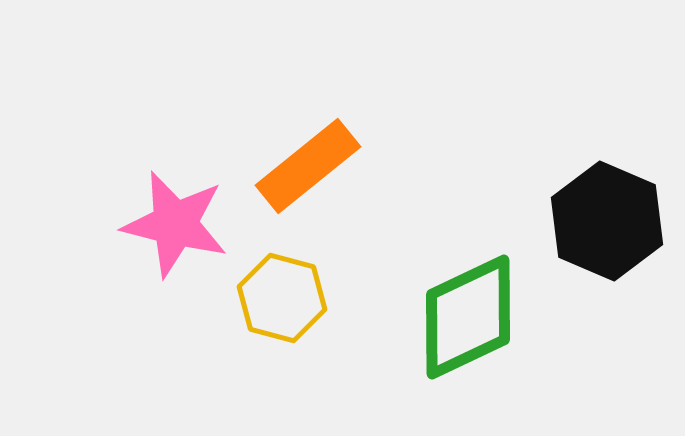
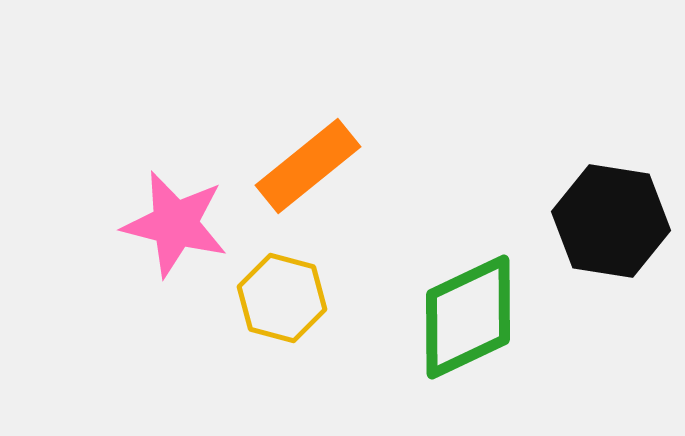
black hexagon: moved 4 px right; rotated 14 degrees counterclockwise
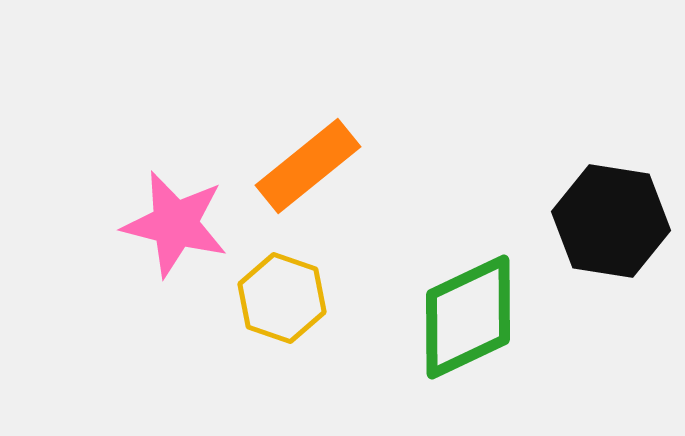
yellow hexagon: rotated 4 degrees clockwise
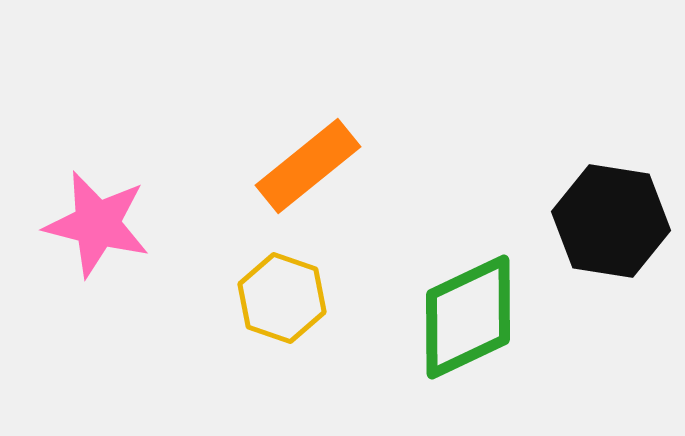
pink star: moved 78 px left
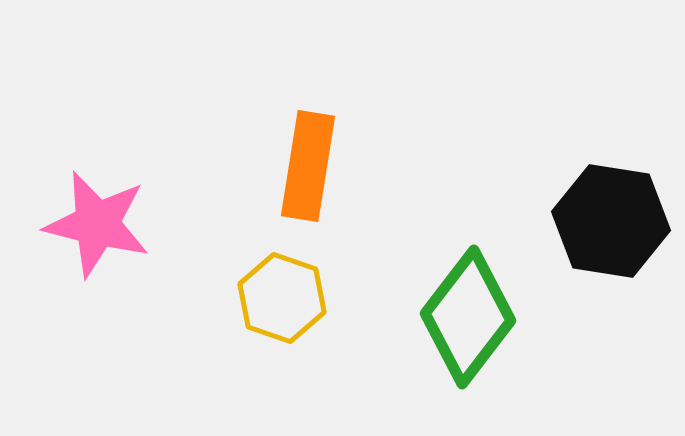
orange rectangle: rotated 42 degrees counterclockwise
green diamond: rotated 27 degrees counterclockwise
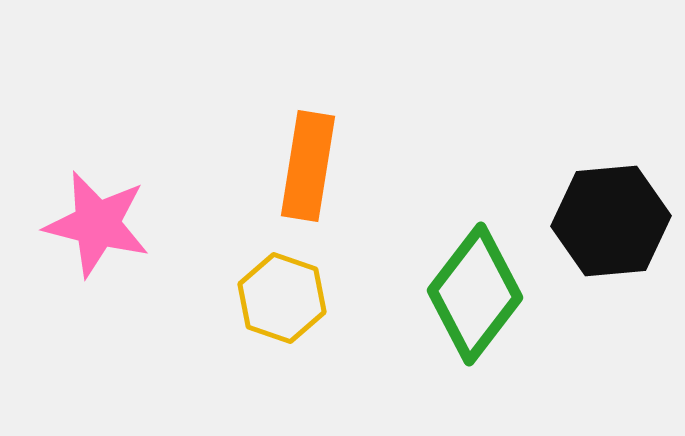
black hexagon: rotated 14 degrees counterclockwise
green diamond: moved 7 px right, 23 px up
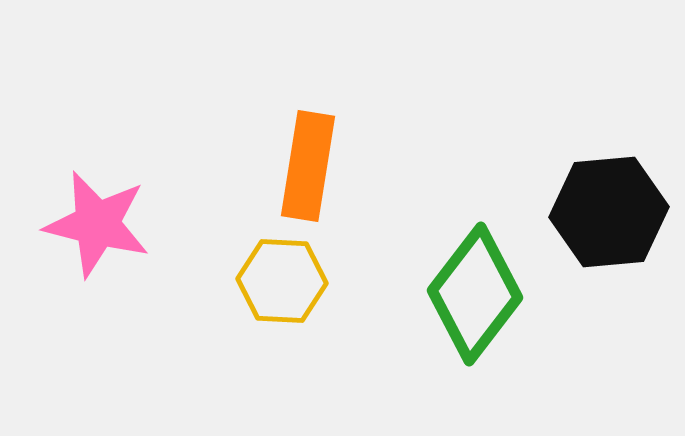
black hexagon: moved 2 px left, 9 px up
yellow hexagon: moved 17 px up; rotated 16 degrees counterclockwise
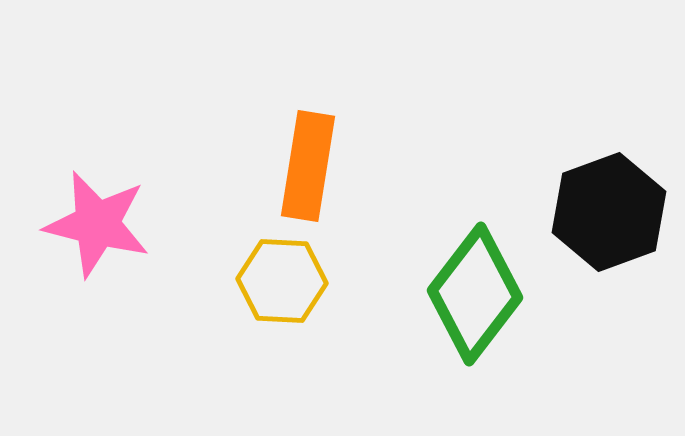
black hexagon: rotated 15 degrees counterclockwise
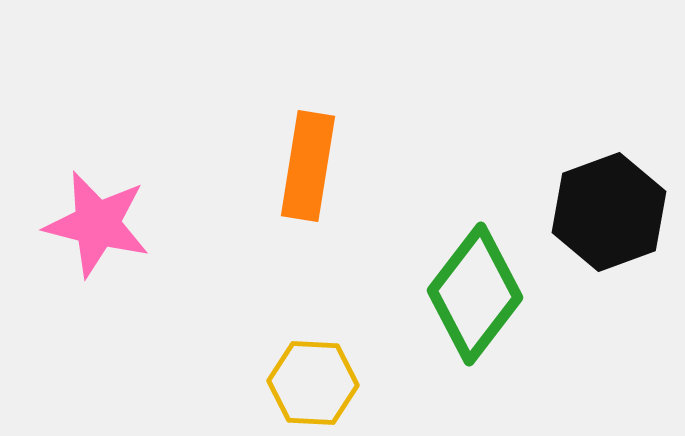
yellow hexagon: moved 31 px right, 102 px down
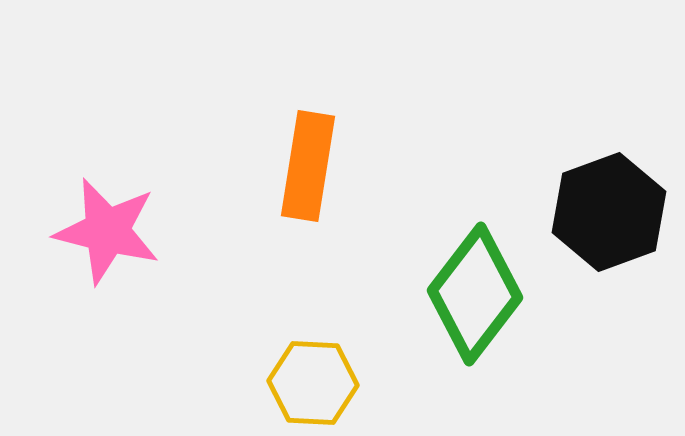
pink star: moved 10 px right, 7 px down
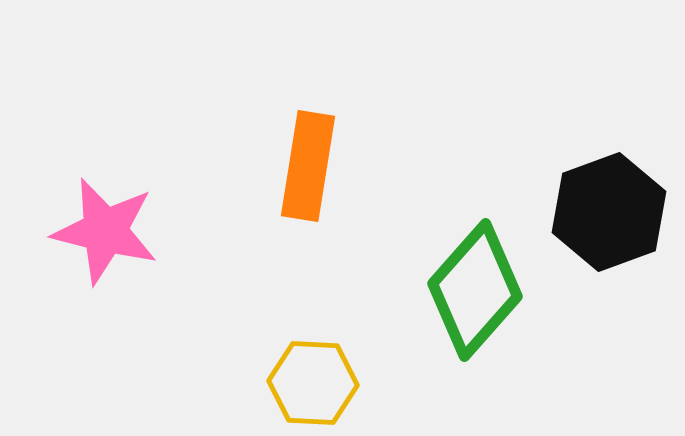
pink star: moved 2 px left
green diamond: moved 4 px up; rotated 4 degrees clockwise
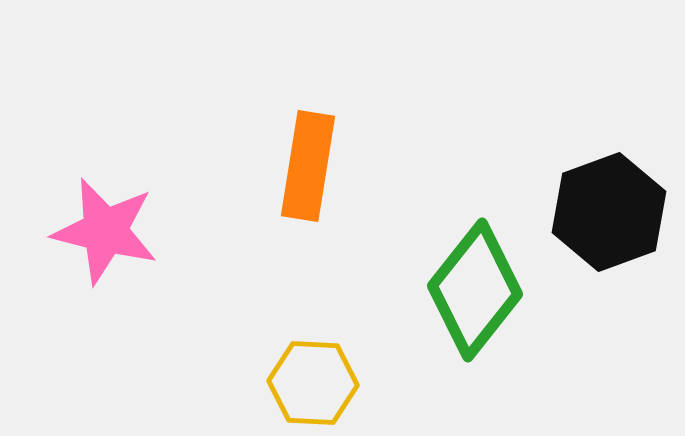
green diamond: rotated 3 degrees counterclockwise
